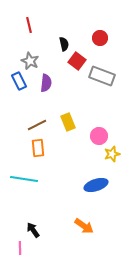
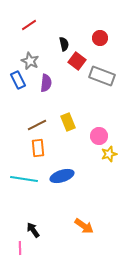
red line: rotated 70 degrees clockwise
blue rectangle: moved 1 px left, 1 px up
yellow star: moved 3 px left
blue ellipse: moved 34 px left, 9 px up
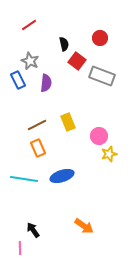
orange rectangle: rotated 18 degrees counterclockwise
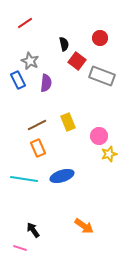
red line: moved 4 px left, 2 px up
pink line: rotated 72 degrees counterclockwise
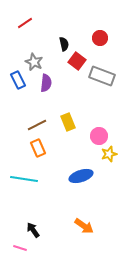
gray star: moved 4 px right, 1 px down
blue ellipse: moved 19 px right
